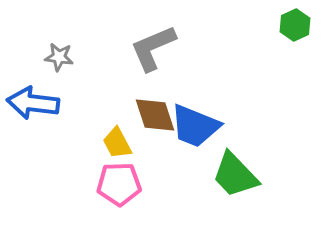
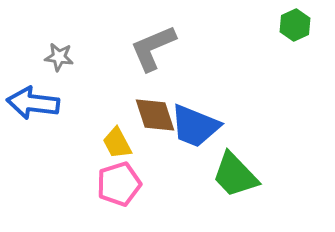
pink pentagon: rotated 15 degrees counterclockwise
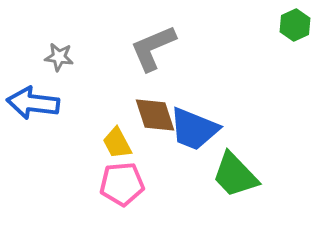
blue trapezoid: moved 1 px left, 3 px down
pink pentagon: moved 3 px right; rotated 12 degrees clockwise
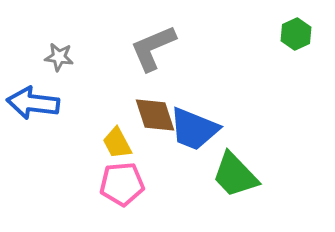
green hexagon: moved 1 px right, 9 px down
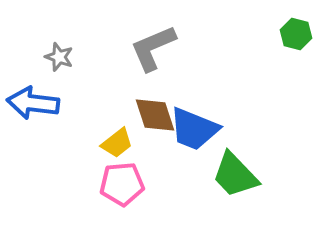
green hexagon: rotated 20 degrees counterclockwise
gray star: rotated 12 degrees clockwise
yellow trapezoid: rotated 100 degrees counterclockwise
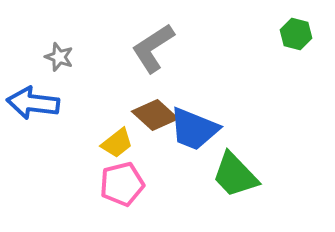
gray L-shape: rotated 10 degrees counterclockwise
brown diamond: rotated 30 degrees counterclockwise
pink pentagon: rotated 9 degrees counterclockwise
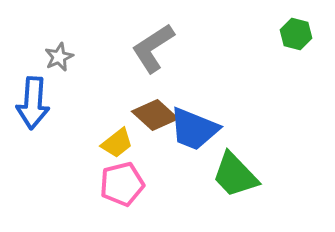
gray star: rotated 28 degrees clockwise
blue arrow: rotated 93 degrees counterclockwise
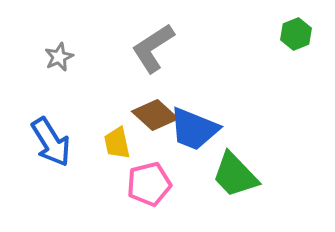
green hexagon: rotated 24 degrees clockwise
blue arrow: moved 18 px right, 39 px down; rotated 36 degrees counterclockwise
yellow trapezoid: rotated 116 degrees clockwise
pink pentagon: moved 27 px right
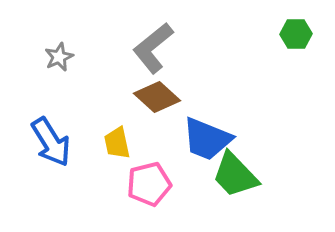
green hexagon: rotated 20 degrees clockwise
gray L-shape: rotated 6 degrees counterclockwise
brown diamond: moved 2 px right, 18 px up
blue trapezoid: moved 13 px right, 10 px down
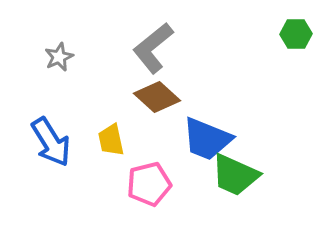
yellow trapezoid: moved 6 px left, 3 px up
green trapezoid: rotated 22 degrees counterclockwise
